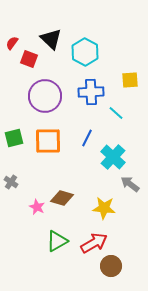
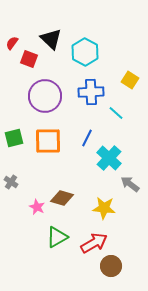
yellow square: rotated 36 degrees clockwise
cyan cross: moved 4 px left, 1 px down
green triangle: moved 4 px up
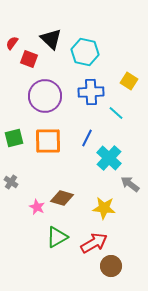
cyan hexagon: rotated 16 degrees counterclockwise
yellow square: moved 1 px left, 1 px down
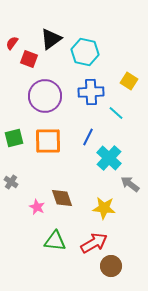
black triangle: rotated 40 degrees clockwise
blue line: moved 1 px right, 1 px up
brown diamond: rotated 55 degrees clockwise
green triangle: moved 2 px left, 4 px down; rotated 35 degrees clockwise
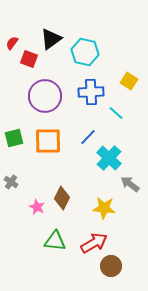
blue line: rotated 18 degrees clockwise
brown diamond: rotated 45 degrees clockwise
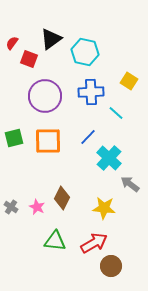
gray cross: moved 25 px down
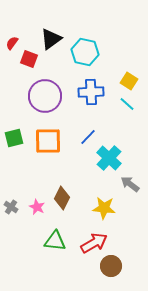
cyan line: moved 11 px right, 9 px up
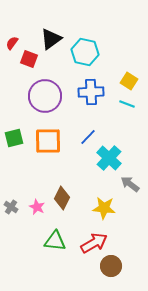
cyan line: rotated 21 degrees counterclockwise
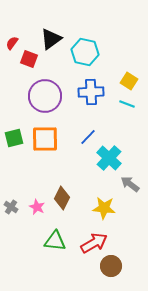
orange square: moved 3 px left, 2 px up
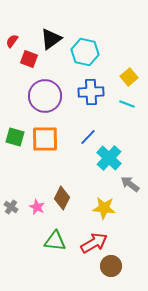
red semicircle: moved 2 px up
yellow square: moved 4 px up; rotated 18 degrees clockwise
green square: moved 1 px right, 1 px up; rotated 30 degrees clockwise
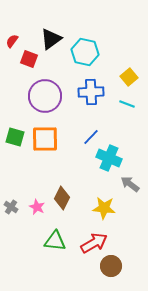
blue line: moved 3 px right
cyan cross: rotated 20 degrees counterclockwise
